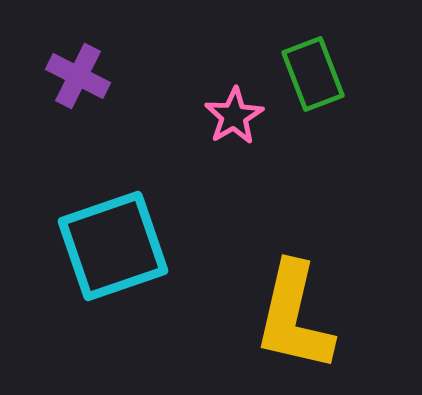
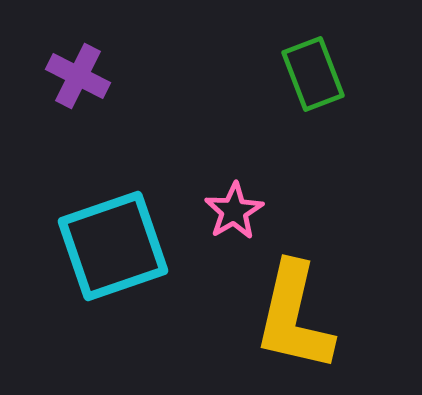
pink star: moved 95 px down
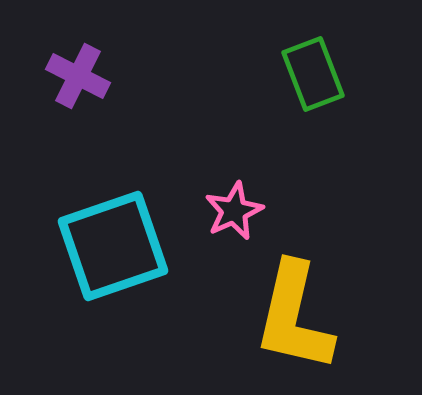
pink star: rotated 6 degrees clockwise
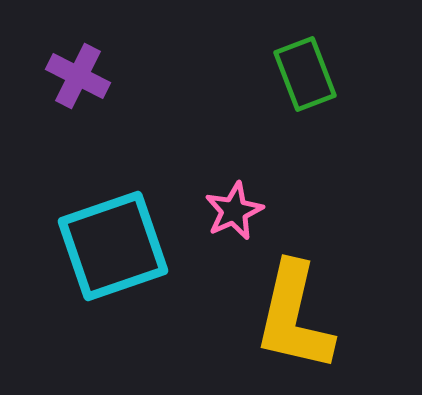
green rectangle: moved 8 px left
